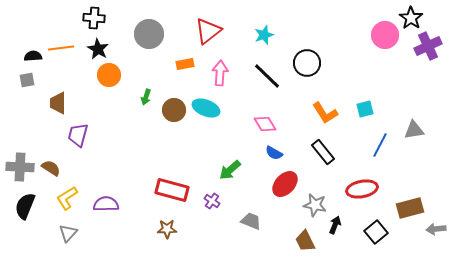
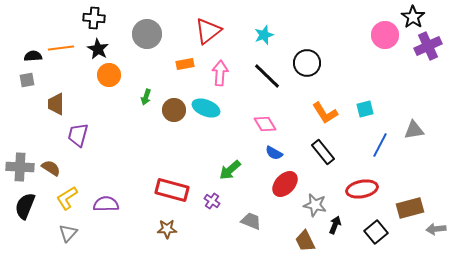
black star at (411, 18): moved 2 px right, 1 px up
gray circle at (149, 34): moved 2 px left
brown trapezoid at (58, 103): moved 2 px left, 1 px down
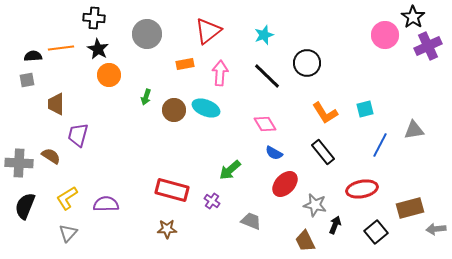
gray cross at (20, 167): moved 1 px left, 4 px up
brown semicircle at (51, 168): moved 12 px up
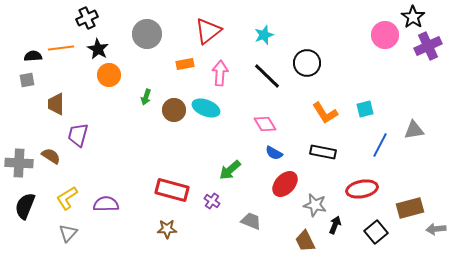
black cross at (94, 18): moved 7 px left; rotated 30 degrees counterclockwise
black rectangle at (323, 152): rotated 40 degrees counterclockwise
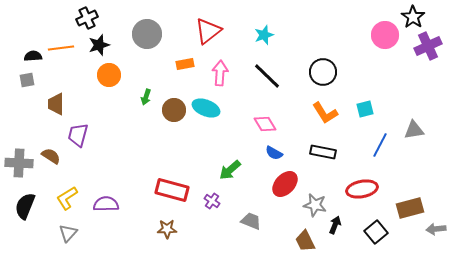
black star at (98, 49): moved 1 px right, 4 px up; rotated 25 degrees clockwise
black circle at (307, 63): moved 16 px right, 9 px down
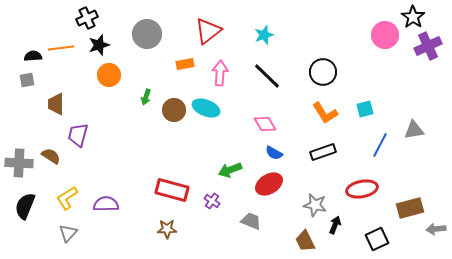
black rectangle at (323, 152): rotated 30 degrees counterclockwise
green arrow at (230, 170): rotated 20 degrees clockwise
red ellipse at (285, 184): moved 16 px left; rotated 16 degrees clockwise
black square at (376, 232): moved 1 px right, 7 px down; rotated 15 degrees clockwise
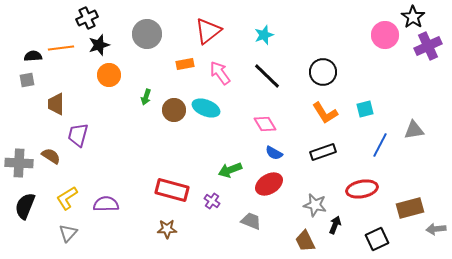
pink arrow at (220, 73): rotated 40 degrees counterclockwise
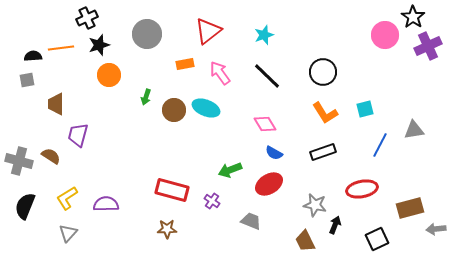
gray cross at (19, 163): moved 2 px up; rotated 12 degrees clockwise
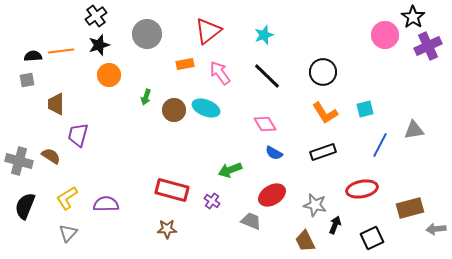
black cross at (87, 18): moved 9 px right, 2 px up; rotated 10 degrees counterclockwise
orange line at (61, 48): moved 3 px down
red ellipse at (269, 184): moved 3 px right, 11 px down
black square at (377, 239): moved 5 px left, 1 px up
